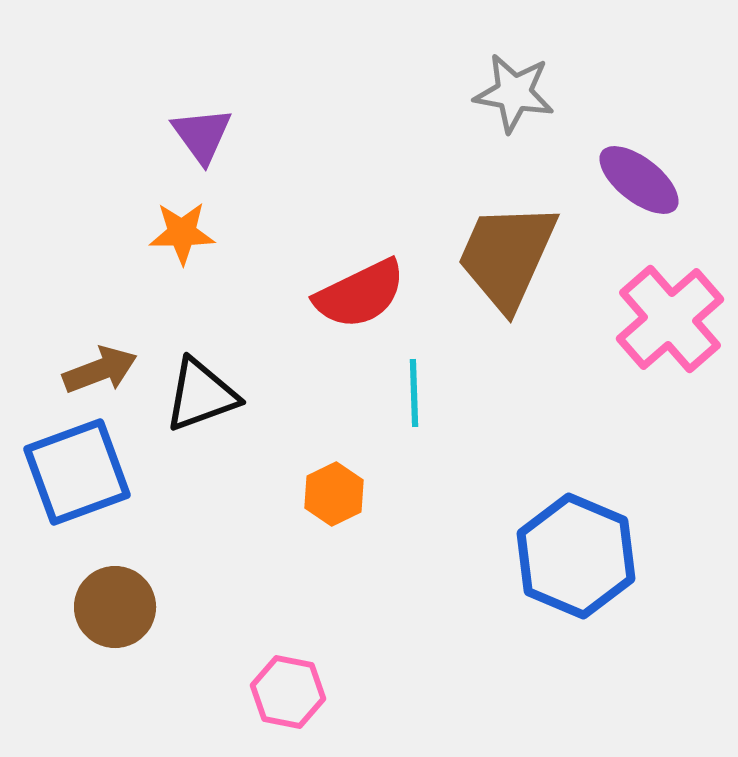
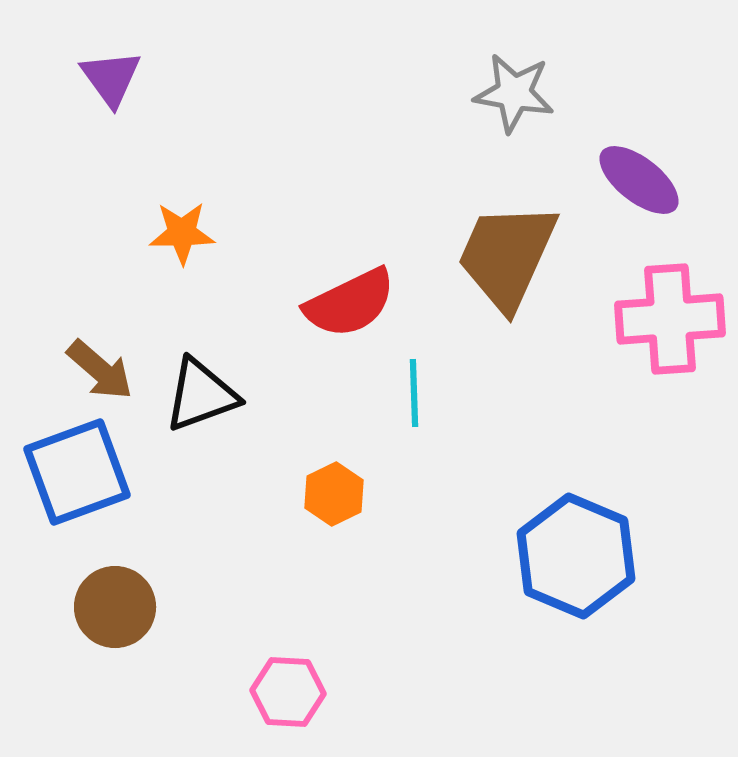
purple triangle: moved 91 px left, 57 px up
red semicircle: moved 10 px left, 9 px down
pink cross: rotated 37 degrees clockwise
brown arrow: rotated 62 degrees clockwise
pink hexagon: rotated 8 degrees counterclockwise
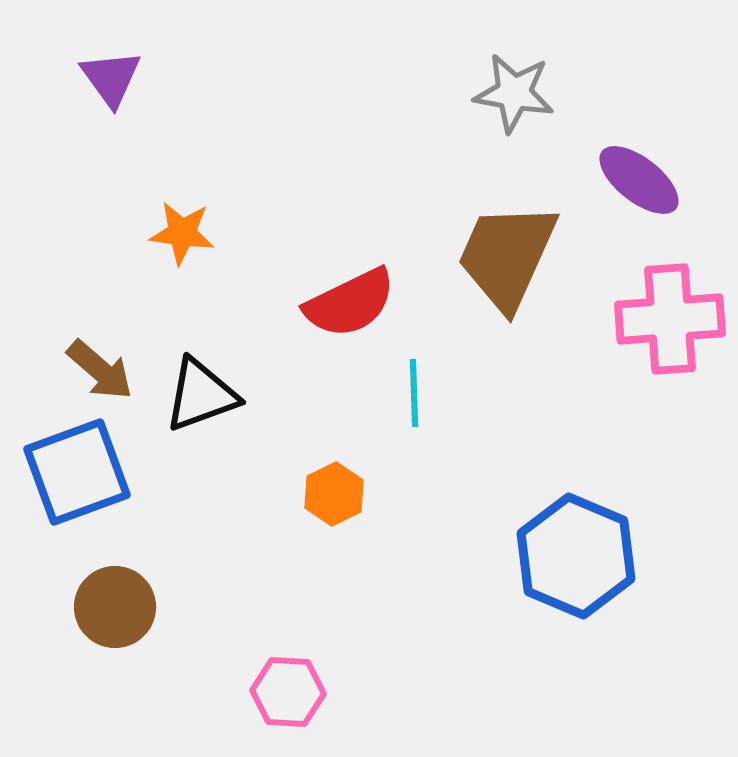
orange star: rotated 8 degrees clockwise
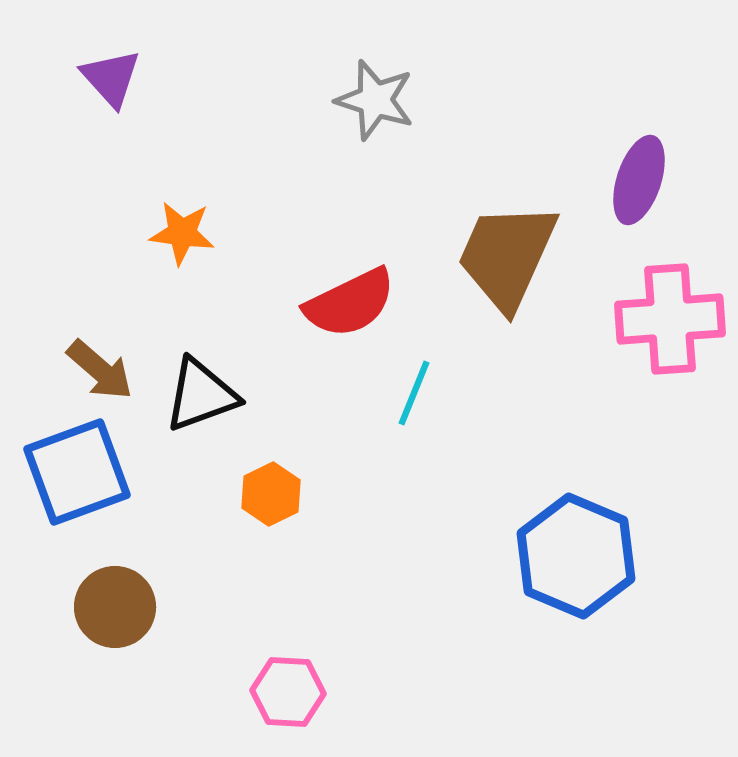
purple triangle: rotated 6 degrees counterclockwise
gray star: moved 139 px left, 7 px down; rotated 8 degrees clockwise
purple ellipse: rotated 70 degrees clockwise
cyan line: rotated 24 degrees clockwise
orange hexagon: moved 63 px left
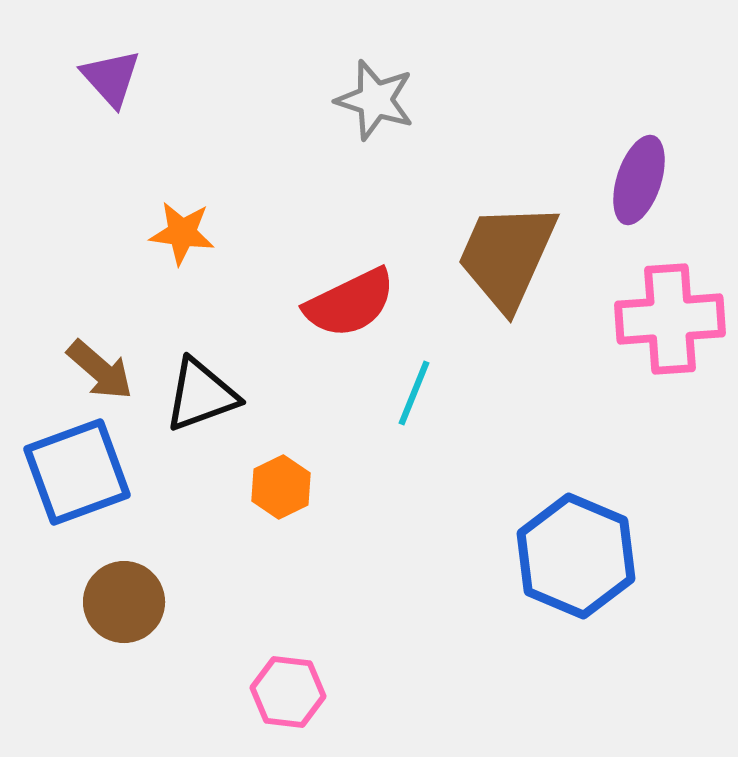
orange hexagon: moved 10 px right, 7 px up
brown circle: moved 9 px right, 5 px up
pink hexagon: rotated 4 degrees clockwise
